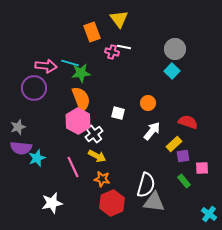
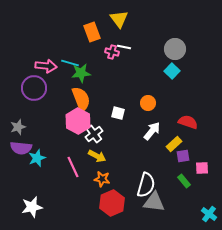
white star: moved 20 px left, 4 px down
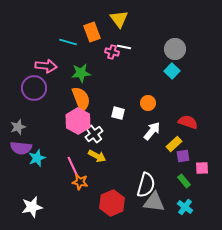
cyan line: moved 2 px left, 21 px up
orange star: moved 22 px left, 3 px down
cyan cross: moved 24 px left, 7 px up
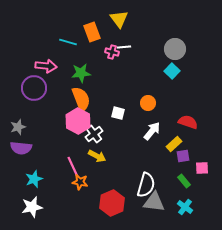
white line: rotated 16 degrees counterclockwise
cyan star: moved 3 px left, 21 px down
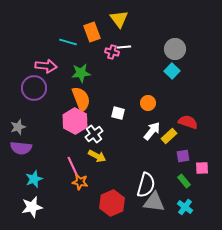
pink hexagon: moved 3 px left
yellow rectangle: moved 5 px left, 8 px up
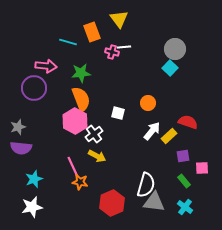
cyan square: moved 2 px left, 3 px up
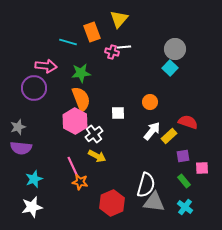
yellow triangle: rotated 18 degrees clockwise
orange circle: moved 2 px right, 1 px up
white square: rotated 16 degrees counterclockwise
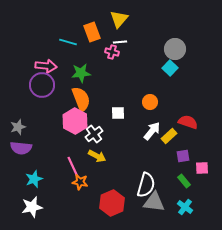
white line: moved 4 px left, 5 px up
purple circle: moved 8 px right, 3 px up
